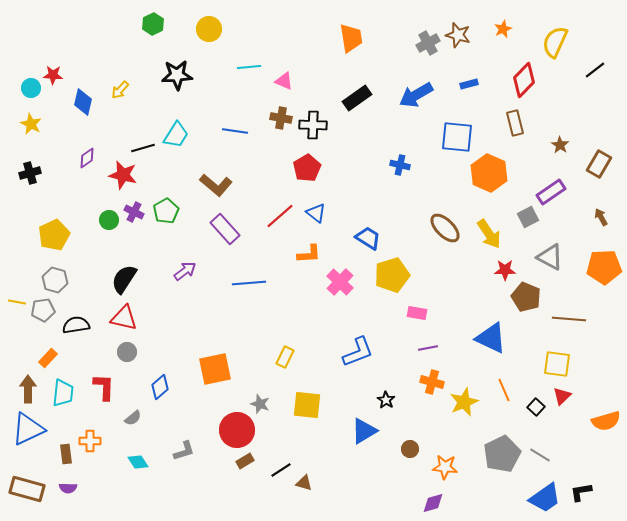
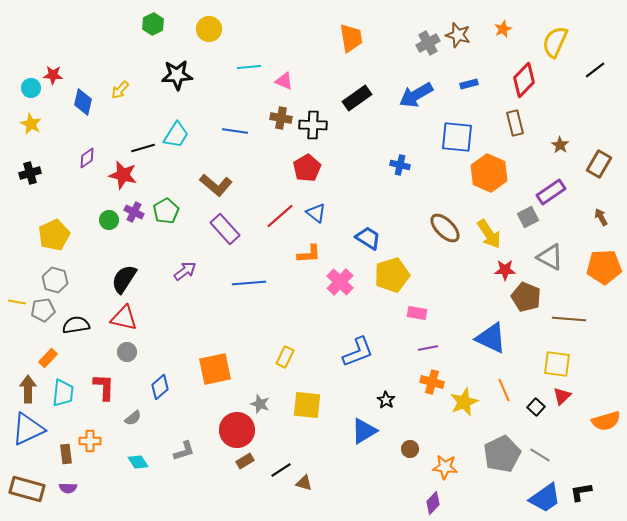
purple diamond at (433, 503): rotated 30 degrees counterclockwise
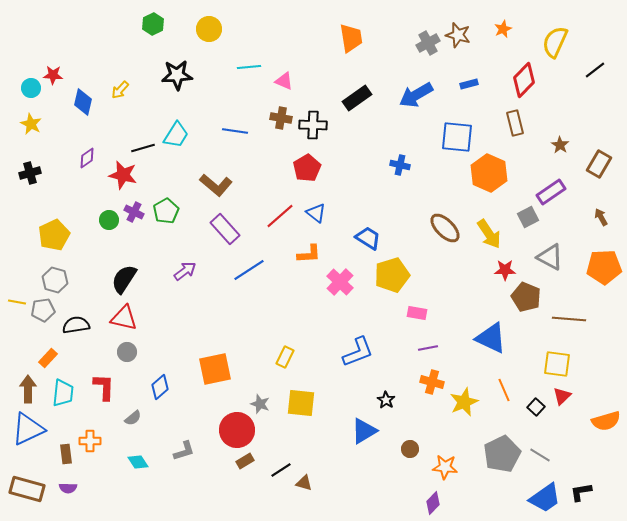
blue line at (249, 283): moved 13 px up; rotated 28 degrees counterclockwise
yellow square at (307, 405): moved 6 px left, 2 px up
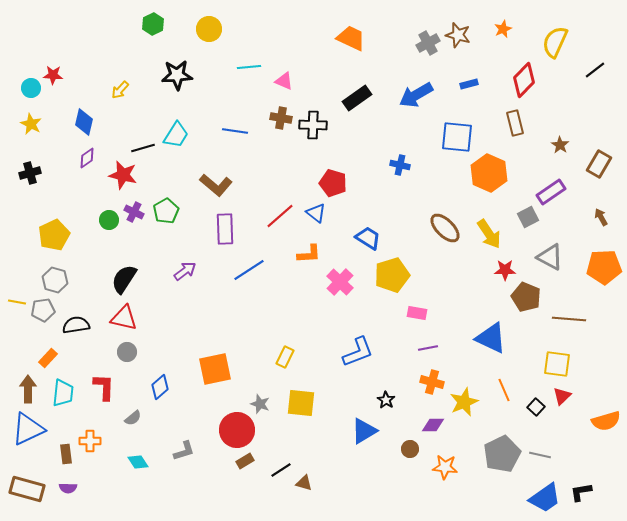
orange trapezoid at (351, 38): rotated 56 degrees counterclockwise
blue diamond at (83, 102): moved 1 px right, 20 px down
red pentagon at (307, 168): moved 26 px right, 15 px down; rotated 24 degrees counterclockwise
purple rectangle at (225, 229): rotated 40 degrees clockwise
gray line at (540, 455): rotated 20 degrees counterclockwise
purple diamond at (433, 503): moved 78 px up; rotated 45 degrees clockwise
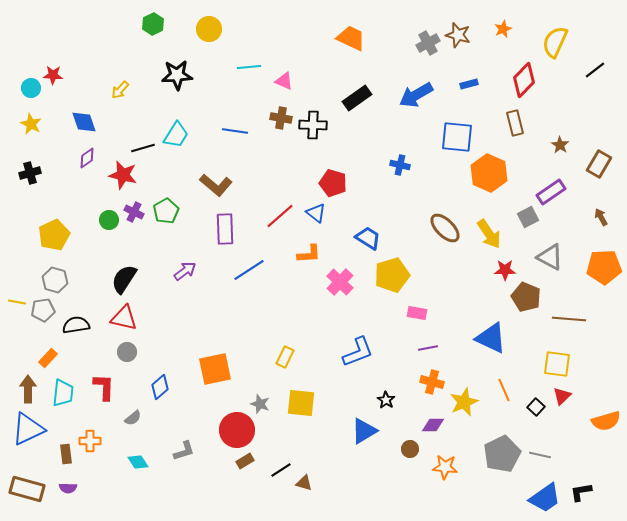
blue diamond at (84, 122): rotated 32 degrees counterclockwise
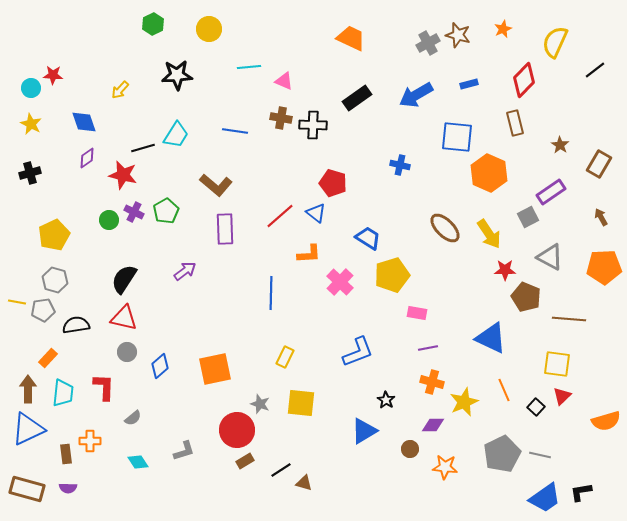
blue line at (249, 270): moved 22 px right, 23 px down; rotated 56 degrees counterclockwise
blue diamond at (160, 387): moved 21 px up
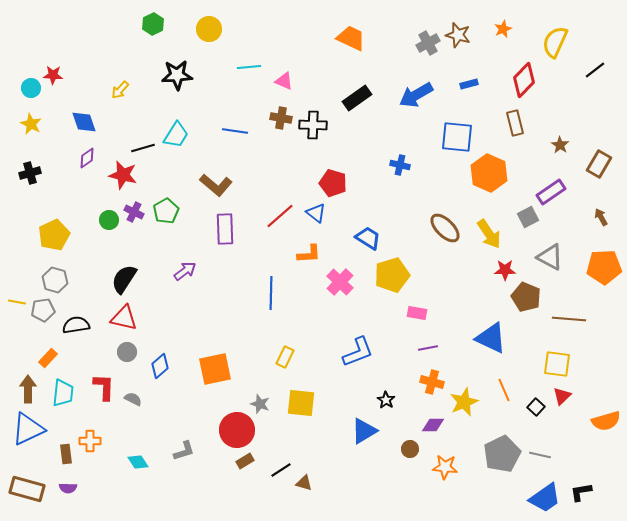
gray semicircle at (133, 418): moved 19 px up; rotated 114 degrees counterclockwise
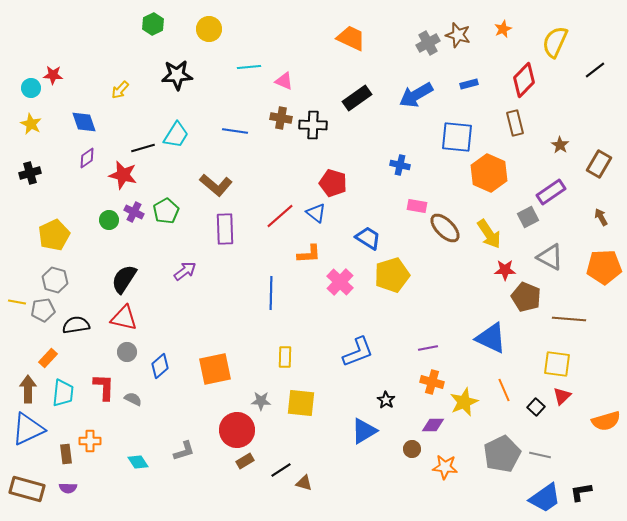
pink rectangle at (417, 313): moved 107 px up
yellow rectangle at (285, 357): rotated 25 degrees counterclockwise
gray star at (260, 404): moved 1 px right, 3 px up; rotated 18 degrees counterclockwise
brown circle at (410, 449): moved 2 px right
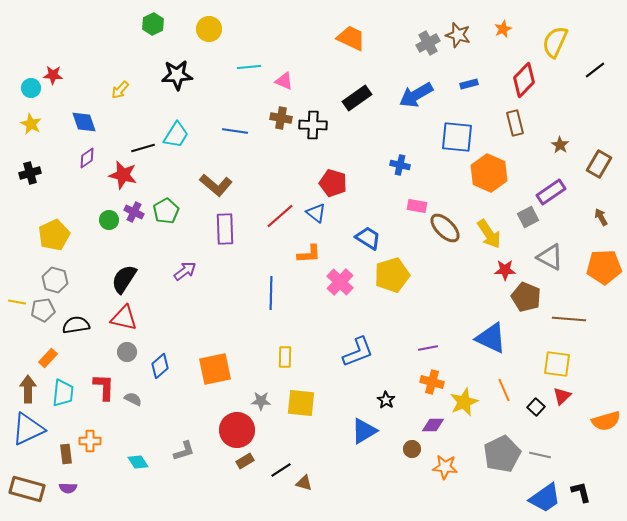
black L-shape at (581, 492): rotated 85 degrees clockwise
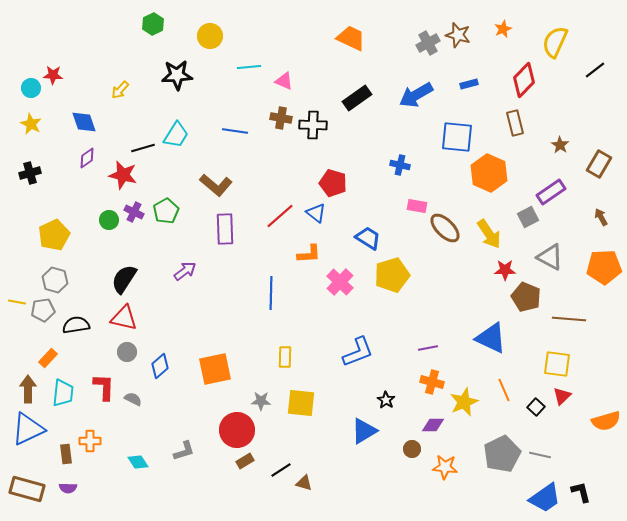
yellow circle at (209, 29): moved 1 px right, 7 px down
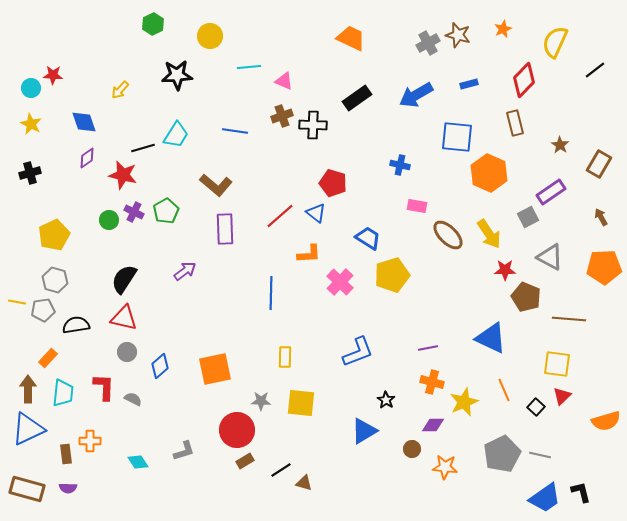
brown cross at (281, 118): moved 1 px right, 2 px up; rotated 30 degrees counterclockwise
brown ellipse at (445, 228): moved 3 px right, 7 px down
